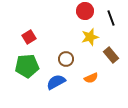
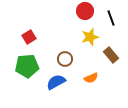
brown circle: moved 1 px left
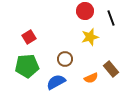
brown rectangle: moved 14 px down
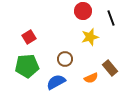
red circle: moved 2 px left
brown rectangle: moved 1 px left, 1 px up
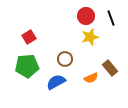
red circle: moved 3 px right, 5 px down
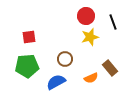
black line: moved 2 px right, 4 px down
red square: rotated 24 degrees clockwise
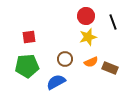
yellow star: moved 2 px left
brown rectangle: rotated 28 degrees counterclockwise
orange semicircle: moved 16 px up
